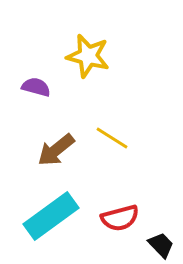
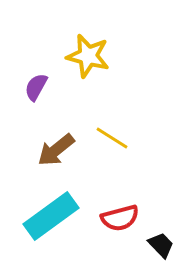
purple semicircle: rotated 76 degrees counterclockwise
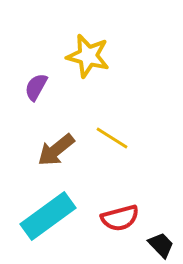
cyan rectangle: moved 3 px left
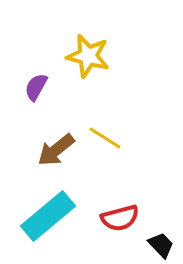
yellow line: moved 7 px left
cyan rectangle: rotated 4 degrees counterclockwise
